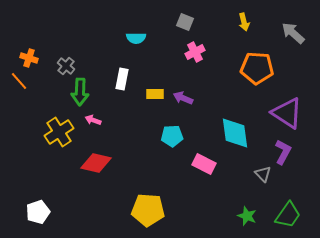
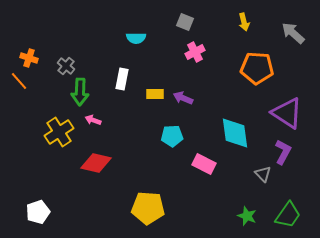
yellow pentagon: moved 2 px up
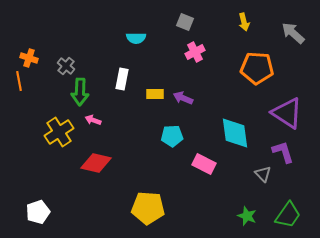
orange line: rotated 30 degrees clockwise
purple L-shape: rotated 45 degrees counterclockwise
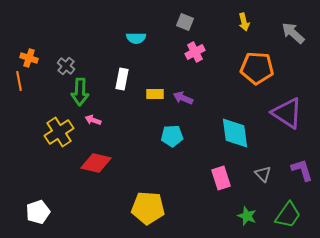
purple L-shape: moved 19 px right, 18 px down
pink rectangle: moved 17 px right, 14 px down; rotated 45 degrees clockwise
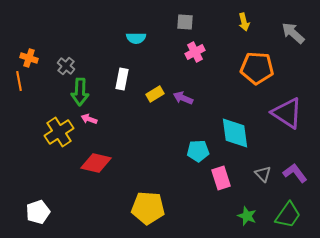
gray square: rotated 18 degrees counterclockwise
yellow rectangle: rotated 30 degrees counterclockwise
pink arrow: moved 4 px left, 1 px up
cyan pentagon: moved 26 px right, 15 px down
purple L-shape: moved 7 px left, 3 px down; rotated 20 degrees counterclockwise
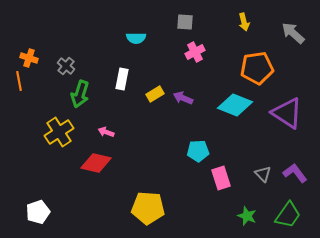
orange pentagon: rotated 12 degrees counterclockwise
green arrow: moved 2 px down; rotated 16 degrees clockwise
pink arrow: moved 17 px right, 13 px down
cyan diamond: moved 28 px up; rotated 60 degrees counterclockwise
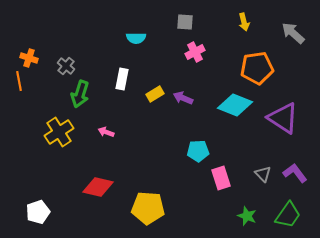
purple triangle: moved 4 px left, 5 px down
red diamond: moved 2 px right, 24 px down
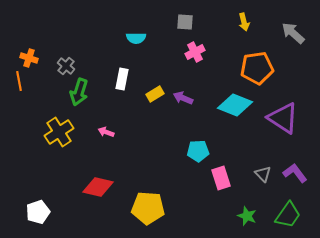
green arrow: moved 1 px left, 2 px up
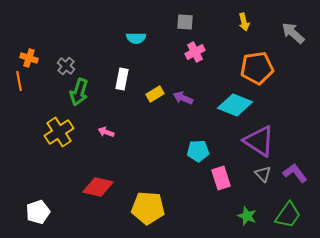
purple triangle: moved 24 px left, 23 px down
